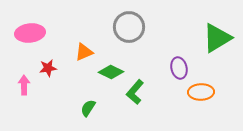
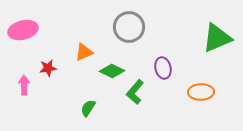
pink ellipse: moved 7 px left, 3 px up; rotated 8 degrees counterclockwise
green triangle: rotated 8 degrees clockwise
purple ellipse: moved 16 px left
green diamond: moved 1 px right, 1 px up
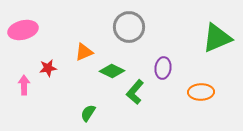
purple ellipse: rotated 20 degrees clockwise
green semicircle: moved 5 px down
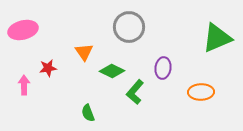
orange triangle: rotated 42 degrees counterclockwise
green semicircle: rotated 54 degrees counterclockwise
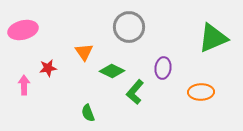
green triangle: moved 4 px left
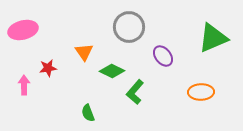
purple ellipse: moved 12 px up; rotated 45 degrees counterclockwise
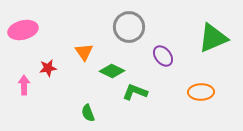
green L-shape: rotated 70 degrees clockwise
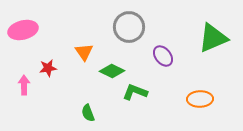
orange ellipse: moved 1 px left, 7 px down
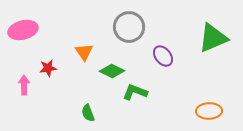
orange ellipse: moved 9 px right, 12 px down
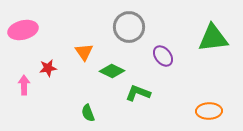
green triangle: rotated 16 degrees clockwise
green L-shape: moved 3 px right, 1 px down
